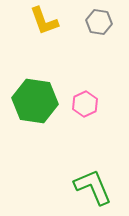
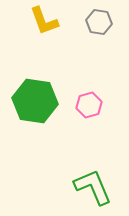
pink hexagon: moved 4 px right, 1 px down; rotated 10 degrees clockwise
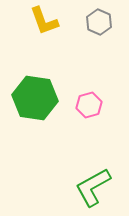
gray hexagon: rotated 15 degrees clockwise
green hexagon: moved 3 px up
green L-shape: rotated 96 degrees counterclockwise
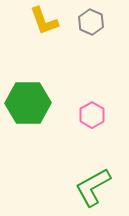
gray hexagon: moved 8 px left
green hexagon: moved 7 px left, 5 px down; rotated 9 degrees counterclockwise
pink hexagon: moved 3 px right, 10 px down; rotated 15 degrees counterclockwise
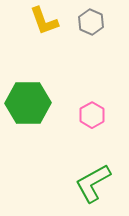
green L-shape: moved 4 px up
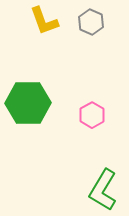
green L-shape: moved 10 px right, 7 px down; rotated 30 degrees counterclockwise
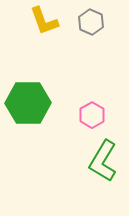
green L-shape: moved 29 px up
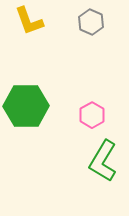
yellow L-shape: moved 15 px left
green hexagon: moved 2 px left, 3 px down
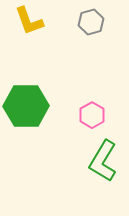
gray hexagon: rotated 20 degrees clockwise
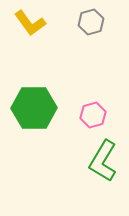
yellow L-shape: moved 1 px right, 2 px down; rotated 16 degrees counterclockwise
green hexagon: moved 8 px right, 2 px down
pink hexagon: moved 1 px right; rotated 15 degrees clockwise
